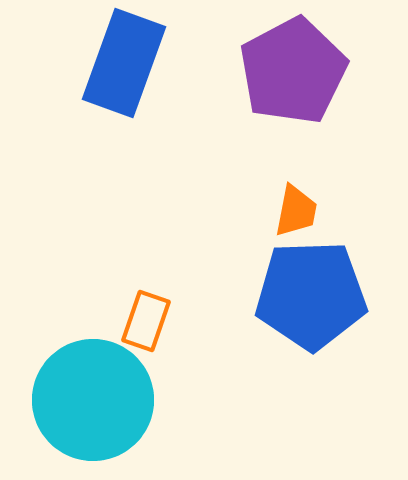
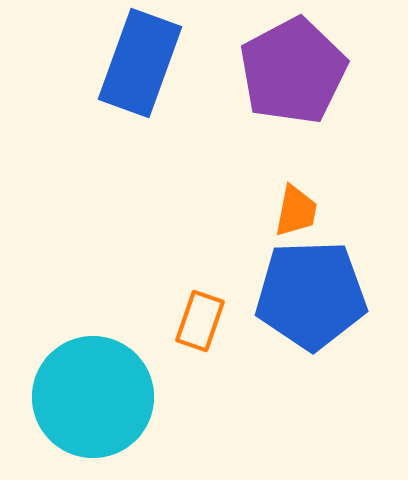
blue rectangle: moved 16 px right
orange rectangle: moved 54 px right
cyan circle: moved 3 px up
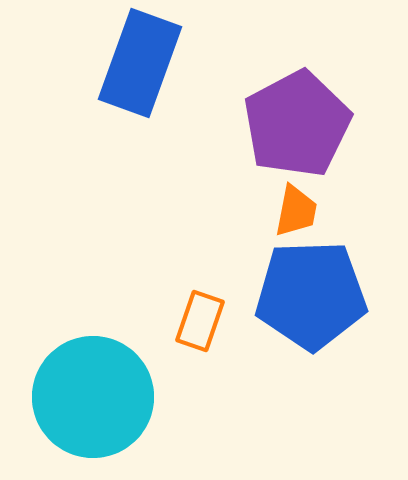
purple pentagon: moved 4 px right, 53 px down
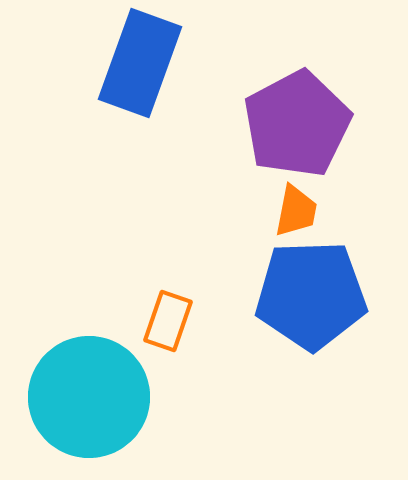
orange rectangle: moved 32 px left
cyan circle: moved 4 px left
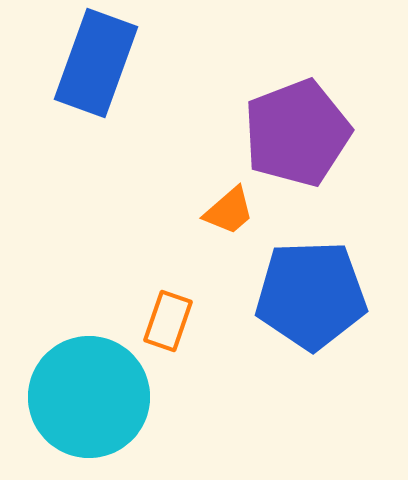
blue rectangle: moved 44 px left
purple pentagon: moved 9 px down; rotated 7 degrees clockwise
orange trapezoid: moved 67 px left; rotated 38 degrees clockwise
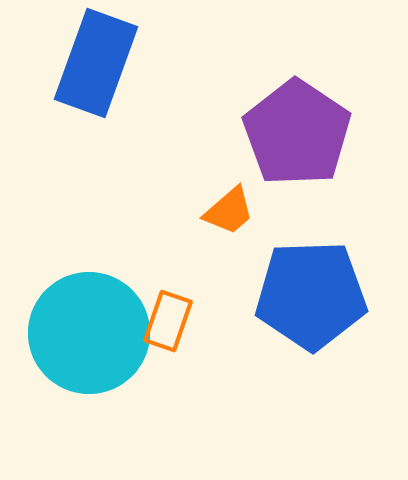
purple pentagon: rotated 17 degrees counterclockwise
cyan circle: moved 64 px up
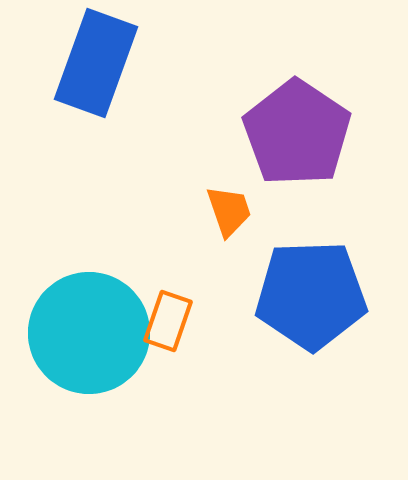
orange trapezoid: rotated 68 degrees counterclockwise
